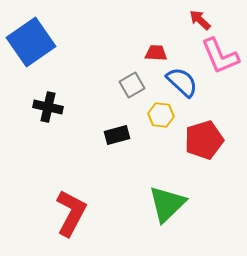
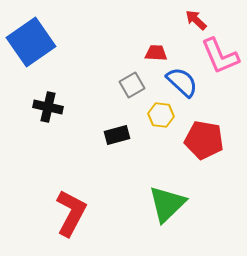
red arrow: moved 4 px left
red pentagon: rotated 27 degrees clockwise
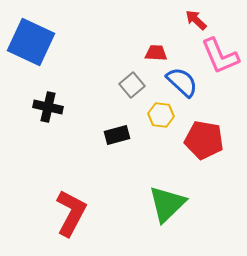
blue square: rotated 30 degrees counterclockwise
gray square: rotated 10 degrees counterclockwise
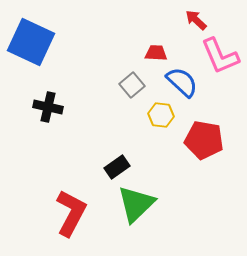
black rectangle: moved 32 px down; rotated 20 degrees counterclockwise
green triangle: moved 31 px left
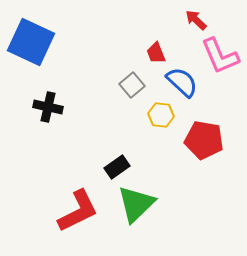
red trapezoid: rotated 115 degrees counterclockwise
red L-shape: moved 7 px right, 2 px up; rotated 36 degrees clockwise
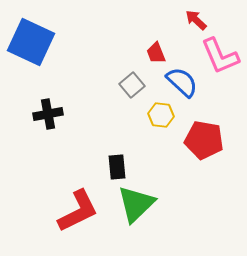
black cross: moved 7 px down; rotated 24 degrees counterclockwise
black rectangle: rotated 60 degrees counterclockwise
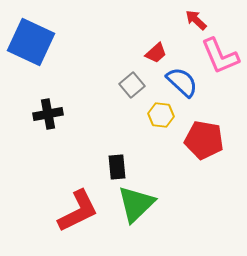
red trapezoid: rotated 110 degrees counterclockwise
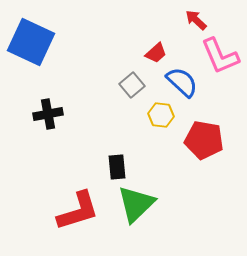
red L-shape: rotated 9 degrees clockwise
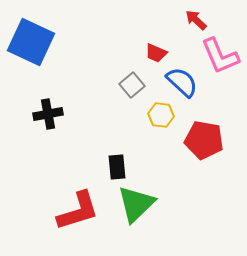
red trapezoid: rotated 65 degrees clockwise
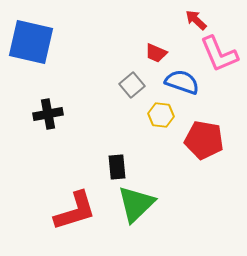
blue square: rotated 12 degrees counterclockwise
pink L-shape: moved 1 px left, 2 px up
blue semicircle: rotated 24 degrees counterclockwise
red L-shape: moved 3 px left
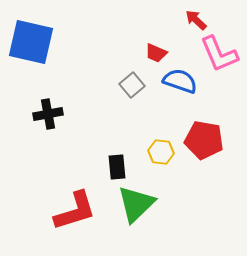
blue semicircle: moved 2 px left, 1 px up
yellow hexagon: moved 37 px down
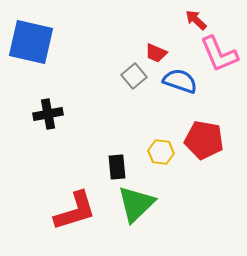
gray square: moved 2 px right, 9 px up
